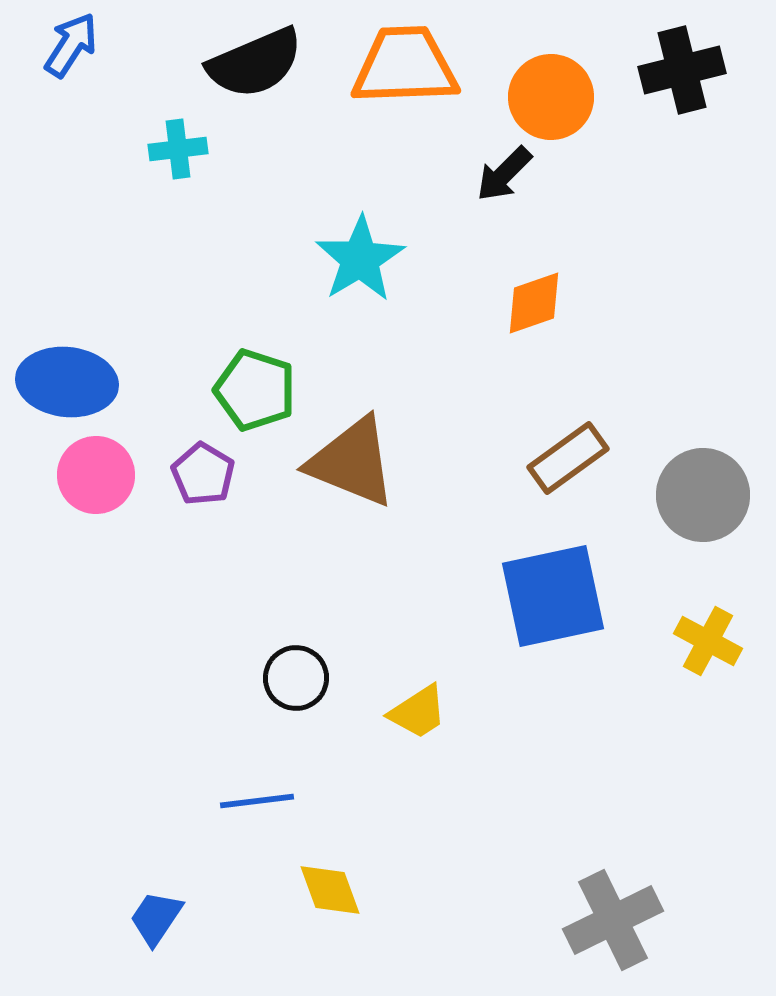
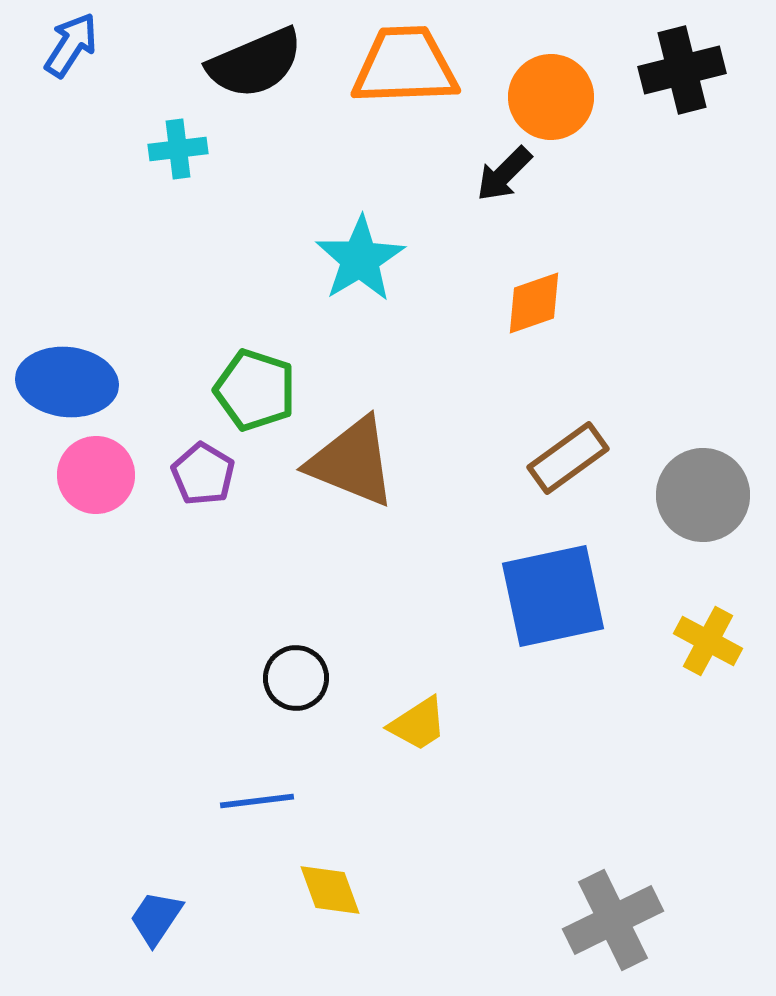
yellow trapezoid: moved 12 px down
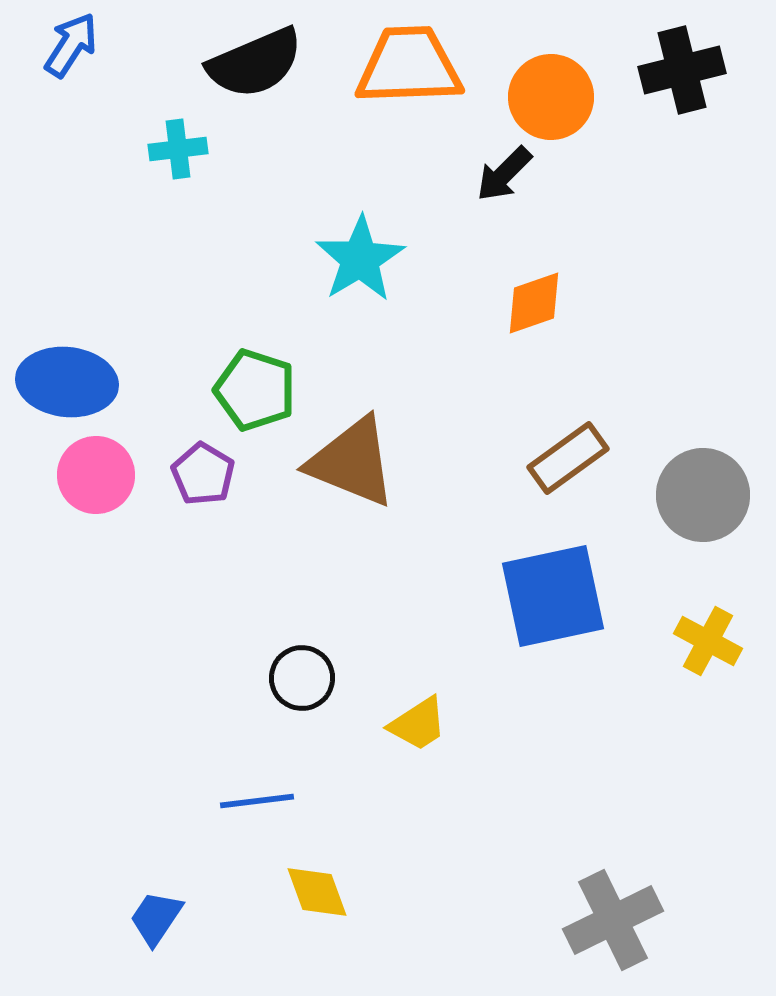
orange trapezoid: moved 4 px right
black circle: moved 6 px right
yellow diamond: moved 13 px left, 2 px down
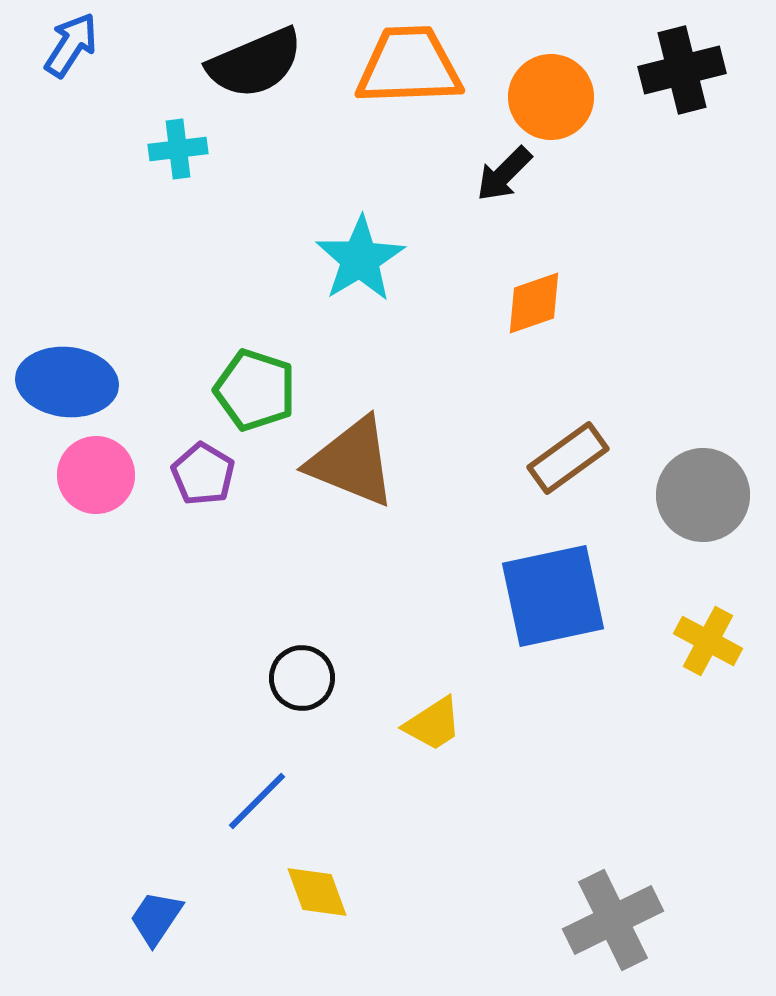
yellow trapezoid: moved 15 px right
blue line: rotated 38 degrees counterclockwise
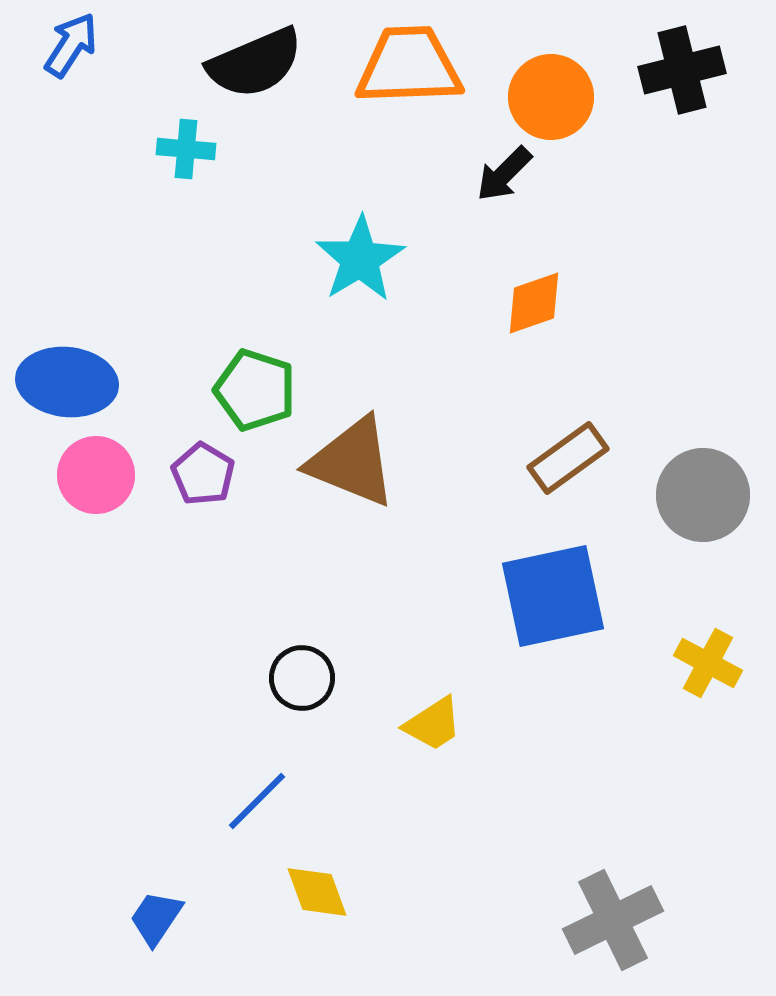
cyan cross: moved 8 px right; rotated 12 degrees clockwise
yellow cross: moved 22 px down
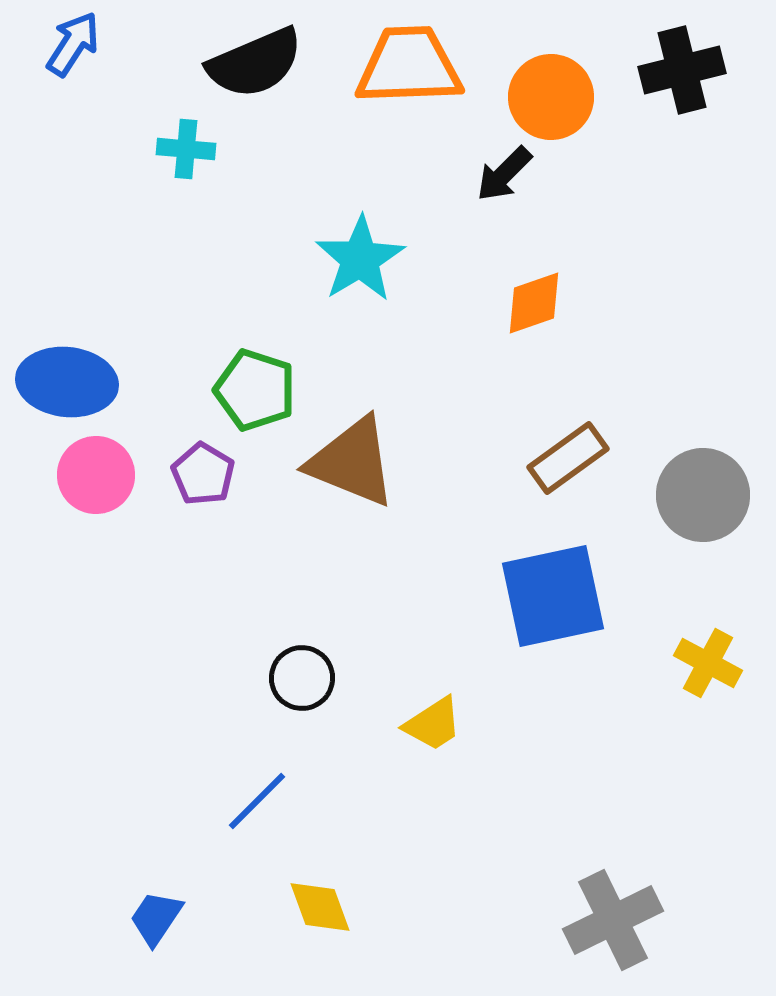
blue arrow: moved 2 px right, 1 px up
yellow diamond: moved 3 px right, 15 px down
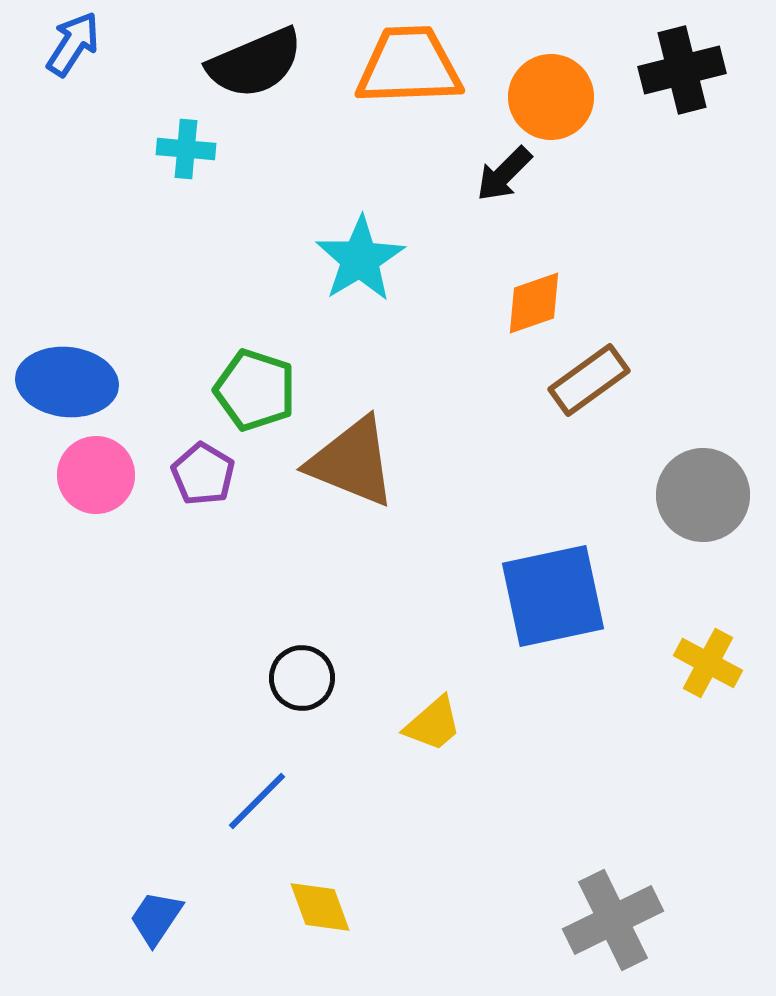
brown rectangle: moved 21 px right, 78 px up
yellow trapezoid: rotated 8 degrees counterclockwise
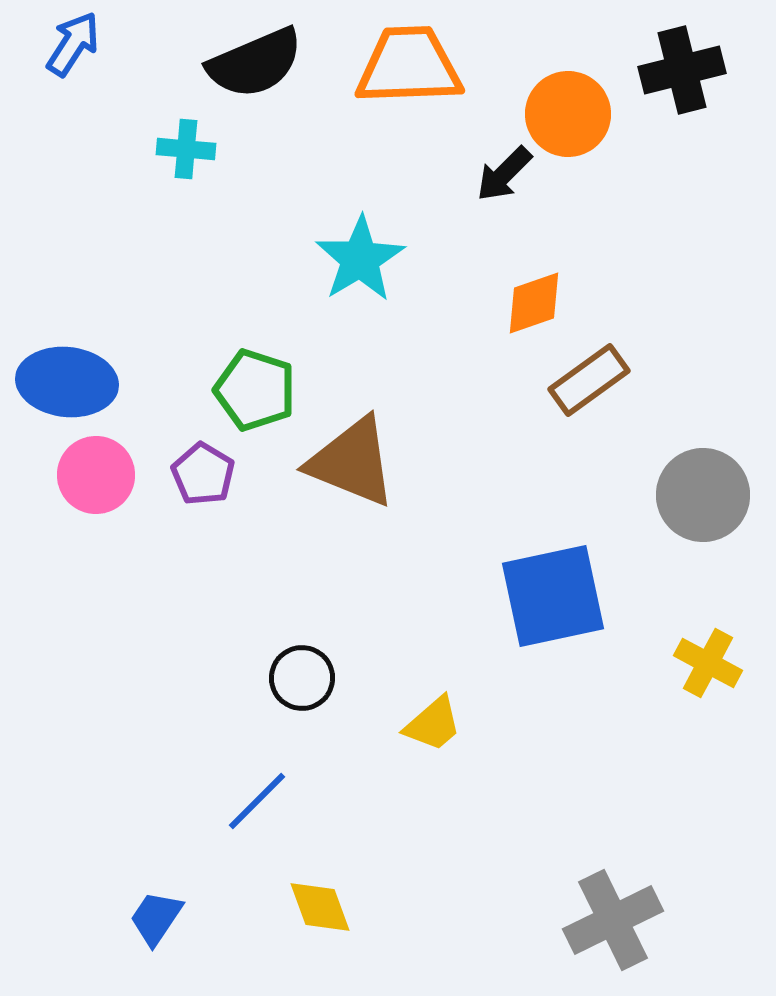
orange circle: moved 17 px right, 17 px down
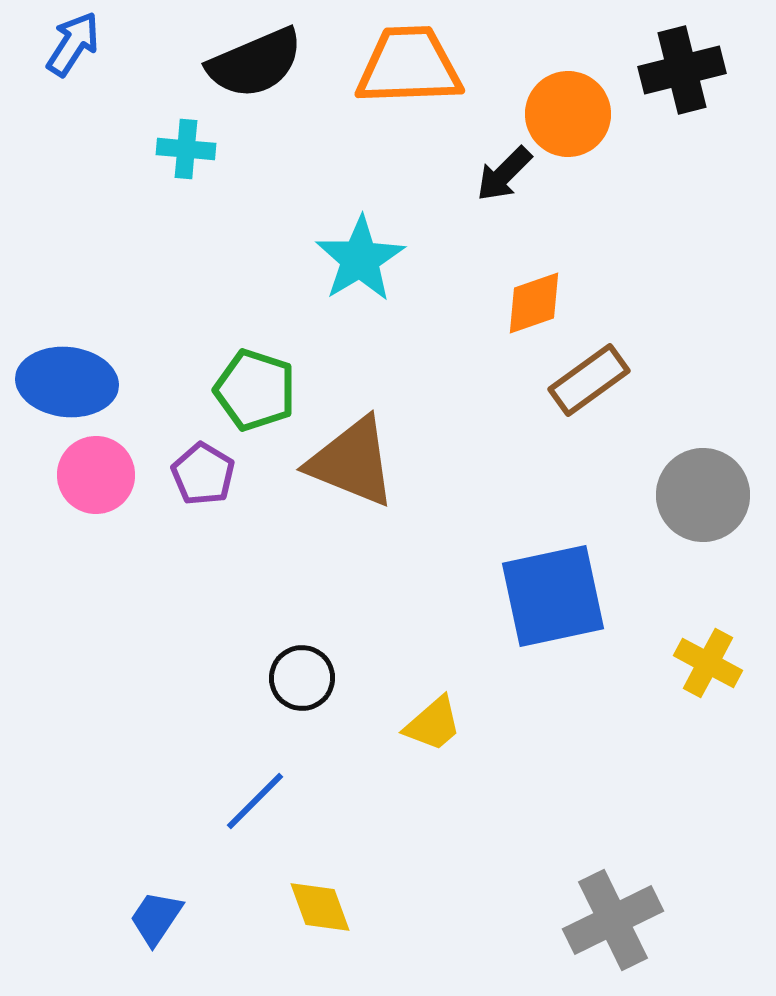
blue line: moved 2 px left
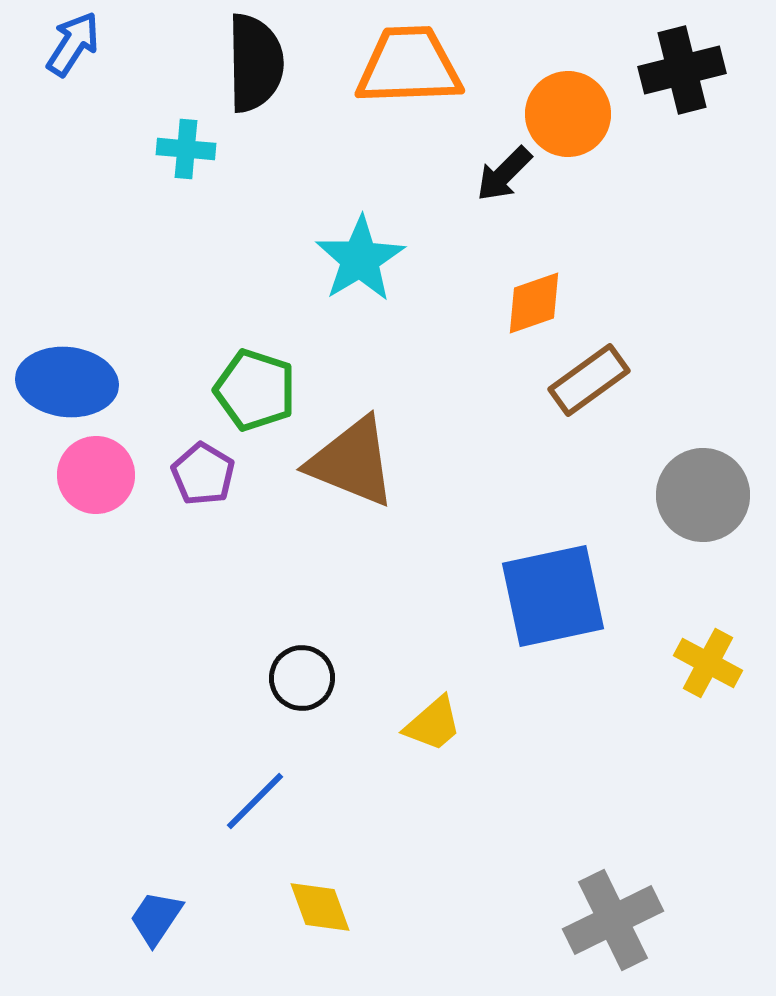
black semicircle: rotated 68 degrees counterclockwise
